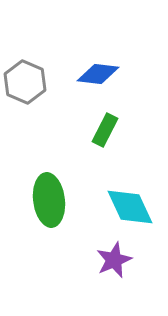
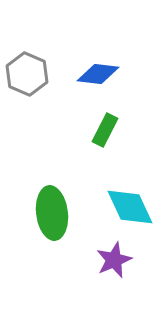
gray hexagon: moved 2 px right, 8 px up
green ellipse: moved 3 px right, 13 px down
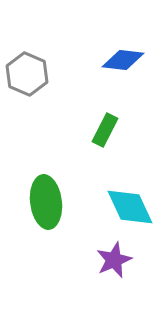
blue diamond: moved 25 px right, 14 px up
green ellipse: moved 6 px left, 11 px up
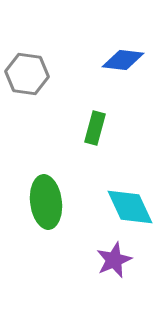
gray hexagon: rotated 15 degrees counterclockwise
green rectangle: moved 10 px left, 2 px up; rotated 12 degrees counterclockwise
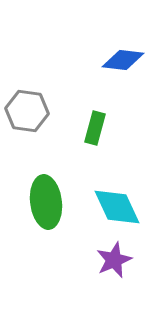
gray hexagon: moved 37 px down
cyan diamond: moved 13 px left
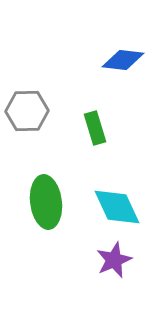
gray hexagon: rotated 9 degrees counterclockwise
green rectangle: rotated 32 degrees counterclockwise
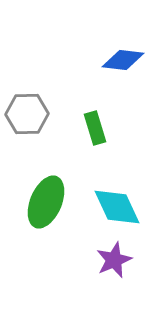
gray hexagon: moved 3 px down
green ellipse: rotated 30 degrees clockwise
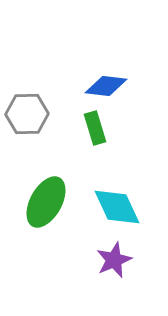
blue diamond: moved 17 px left, 26 px down
green ellipse: rotated 6 degrees clockwise
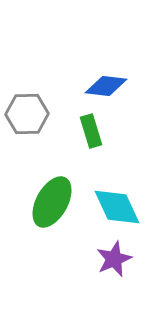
green rectangle: moved 4 px left, 3 px down
green ellipse: moved 6 px right
purple star: moved 1 px up
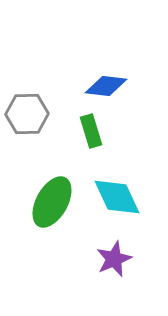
cyan diamond: moved 10 px up
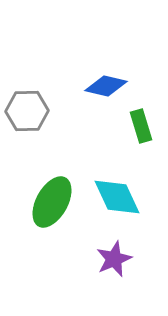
blue diamond: rotated 6 degrees clockwise
gray hexagon: moved 3 px up
green rectangle: moved 50 px right, 5 px up
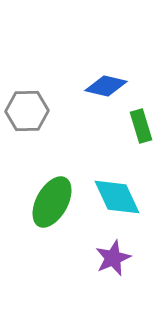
purple star: moved 1 px left, 1 px up
